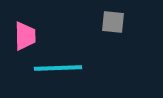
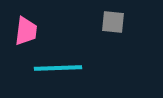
pink trapezoid: moved 1 px right, 5 px up; rotated 8 degrees clockwise
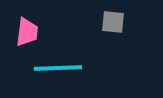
pink trapezoid: moved 1 px right, 1 px down
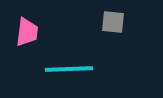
cyan line: moved 11 px right, 1 px down
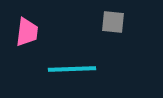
cyan line: moved 3 px right
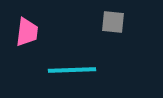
cyan line: moved 1 px down
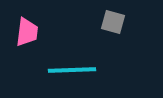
gray square: rotated 10 degrees clockwise
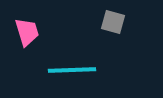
pink trapezoid: rotated 24 degrees counterclockwise
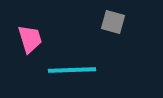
pink trapezoid: moved 3 px right, 7 px down
